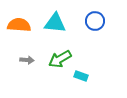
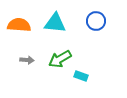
blue circle: moved 1 px right
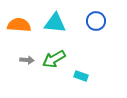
green arrow: moved 6 px left
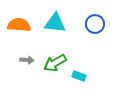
blue circle: moved 1 px left, 3 px down
green arrow: moved 1 px right, 4 px down
cyan rectangle: moved 2 px left
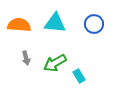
blue circle: moved 1 px left
gray arrow: moved 1 px left, 2 px up; rotated 72 degrees clockwise
cyan rectangle: rotated 40 degrees clockwise
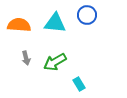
blue circle: moved 7 px left, 9 px up
green arrow: moved 1 px up
cyan rectangle: moved 8 px down
